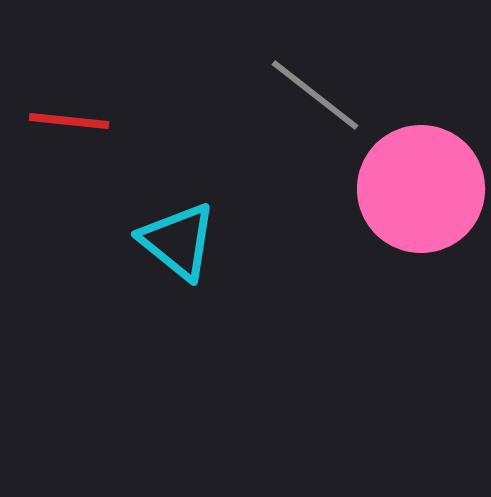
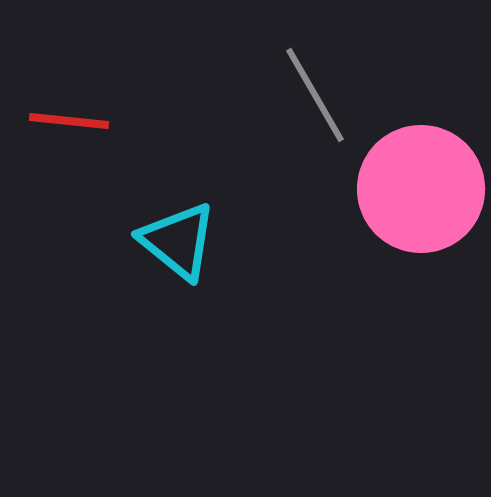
gray line: rotated 22 degrees clockwise
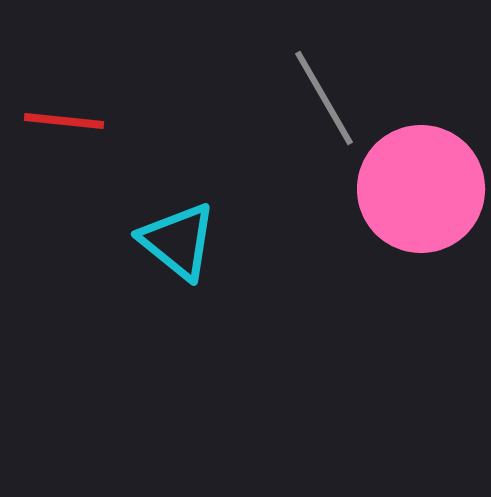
gray line: moved 9 px right, 3 px down
red line: moved 5 px left
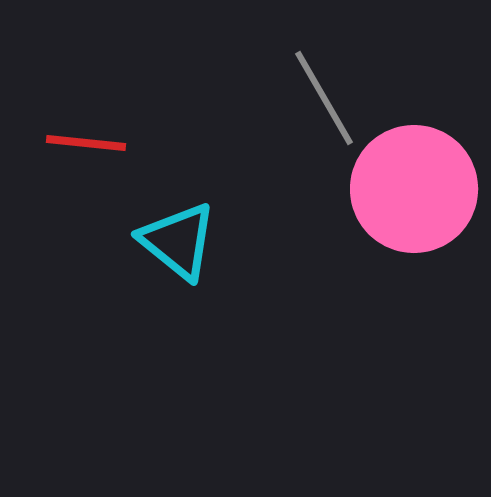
red line: moved 22 px right, 22 px down
pink circle: moved 7 px left
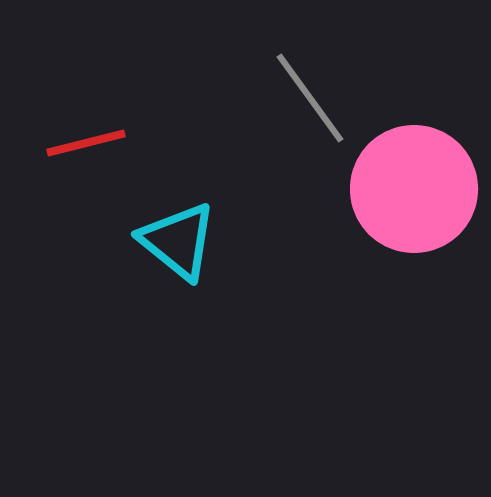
gray line: moved 14 px left; rotated 6 degrees counterclockwise
red line: rotated 20 degrees counterclockwise
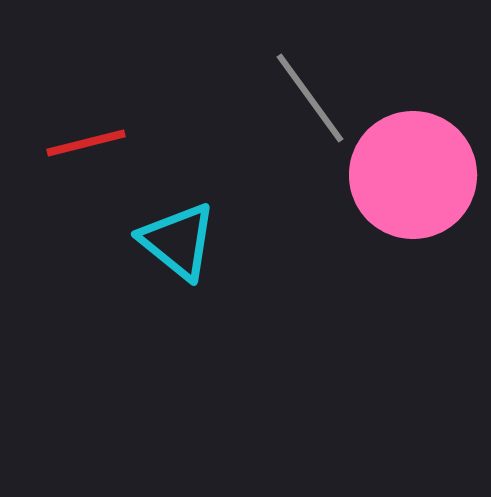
pink circle: moved 1 px left, 14 px up
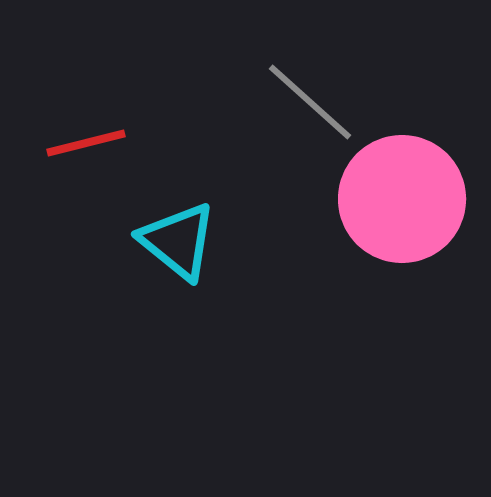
gray line: moved 4 px down; rotated 12 degrees counterclockwise
pink circle: moved 11 px left, 24 px down
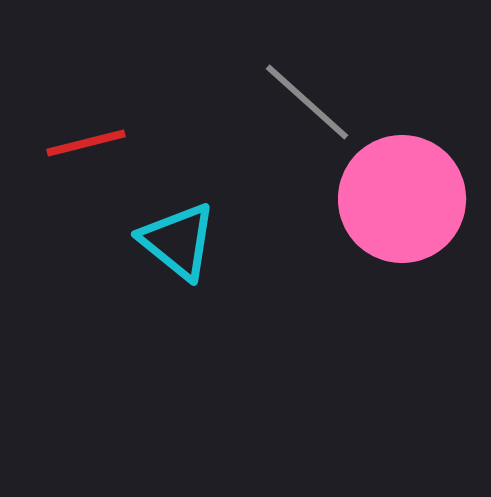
gray line: moved 3 px left
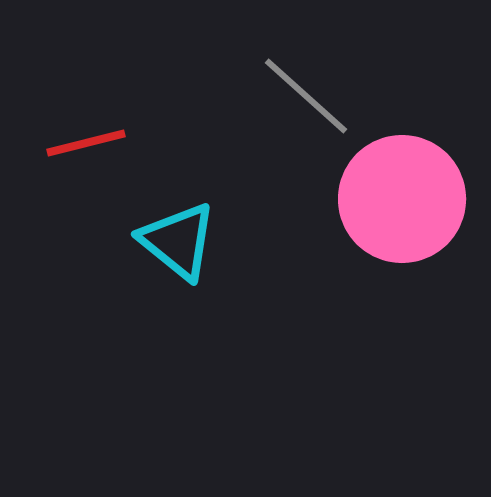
gray line: moved 1 px left, 6 px up
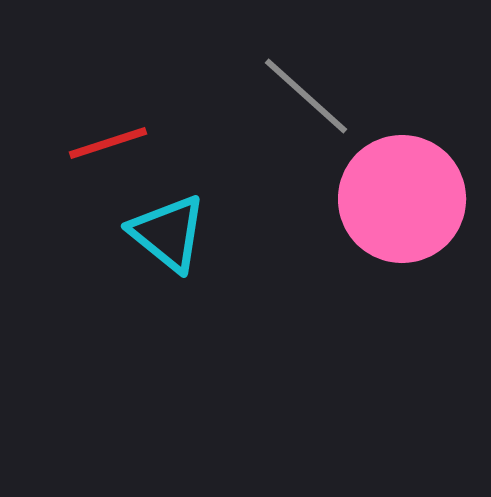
red line: moved 22 px right; rotated 4 degrees counterclockwise
cyan triangle: moved 10 px left, 8 px up
